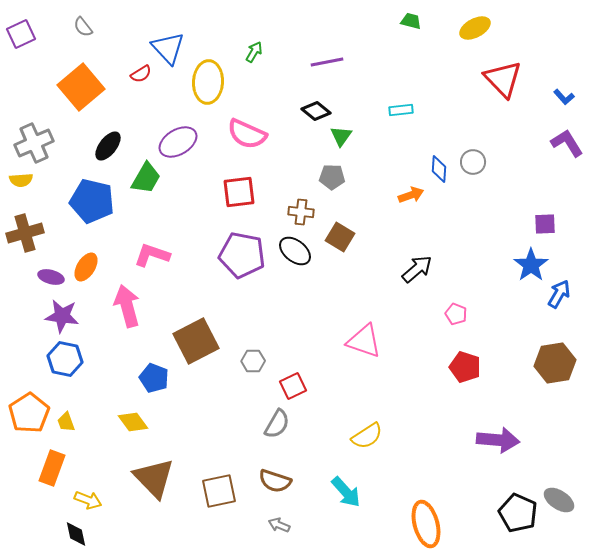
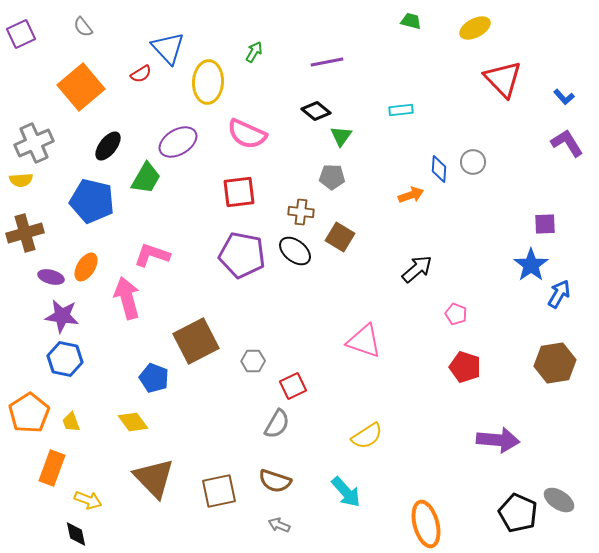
pink arrow at (127, 306): moved 8 px up
yellow trapezoid at (66, 422): moved 5 px right
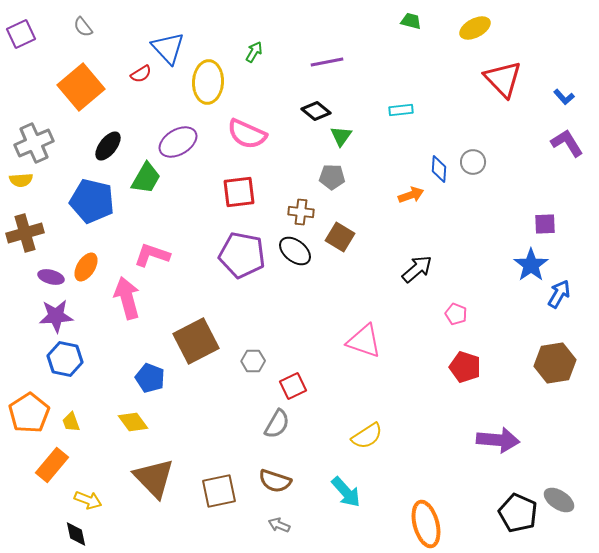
purple star at (62, 316): moved 6 px left; rotated 12 degrees counterclockwise
blue pentagon at (154, 378): moved 4 px left
orange rectangle at (52, 468): moved 3 px up; rotated 20 degrees clockwise
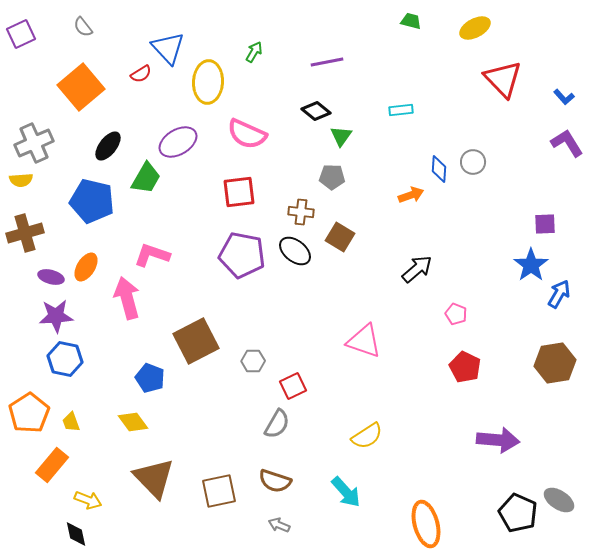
red pentagon at (465, 367): rotated 8 degrees clockwise
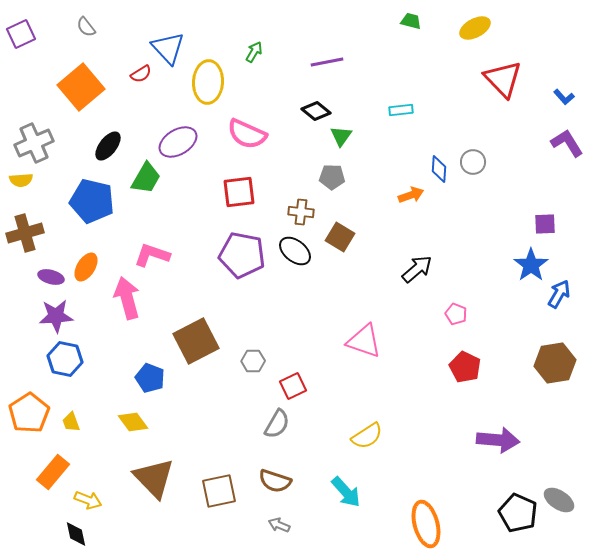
gray semicircle at (83, 27): moved 3 px right
orange rectangle at (52, 465): moved 1 px right, 7 px down
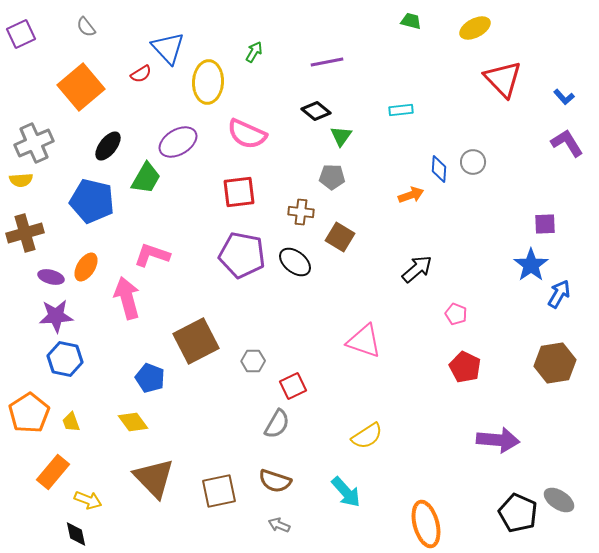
black ellipse at (295, 251): moved 11 px down
